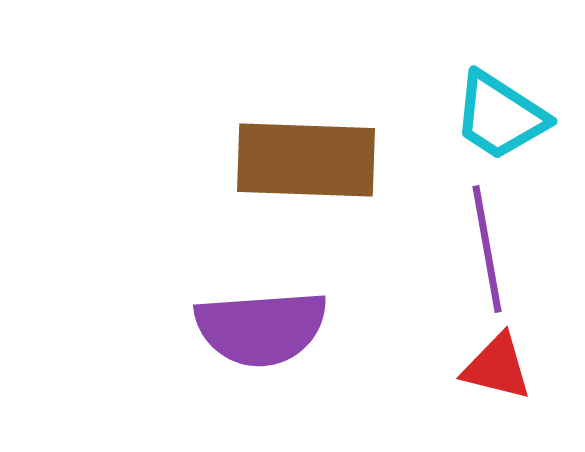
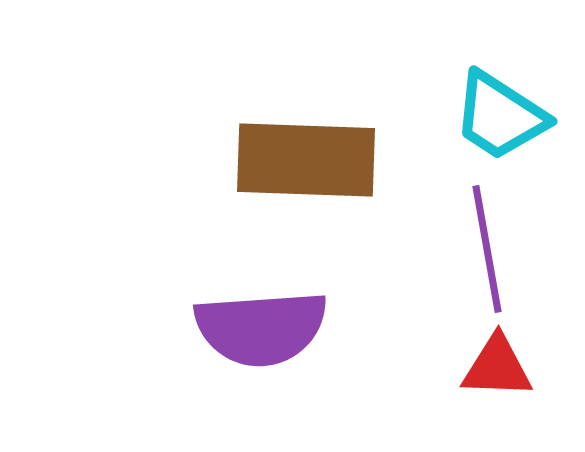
red triangle: rotated 12 degrees counterclockwise
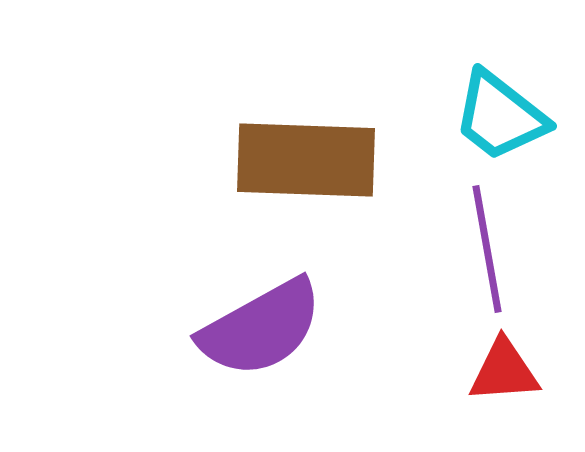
cyan trapezoid: rotated 5 degrees clockwise
purple semicircle: rotated 25 degrees counterclockwise
red triangle: moved 7 px right, 4 px down; rotated 6 degrees counterclockwise
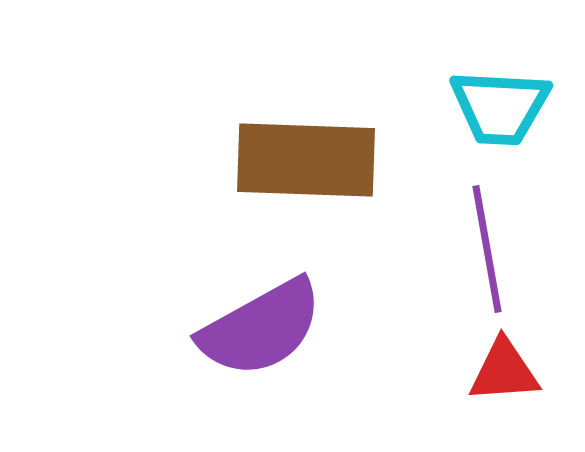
cyan trapezoid: moved 9 px up; rotated 35 degrees counterclockwise
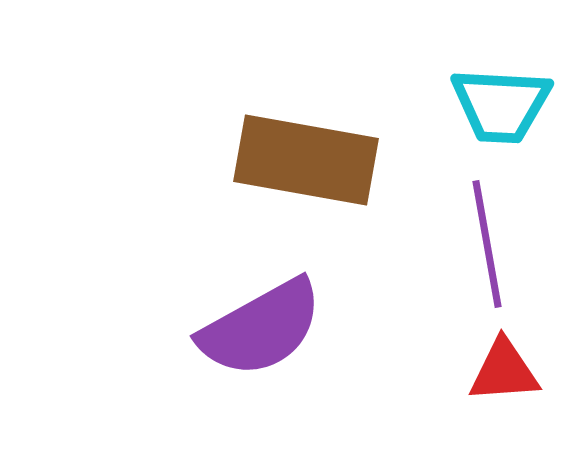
cyan trapezoid: moved 1 px right, 2 px up
brown rectangle: rotated 8 degrees clockwise
purple line: moved 5 px up
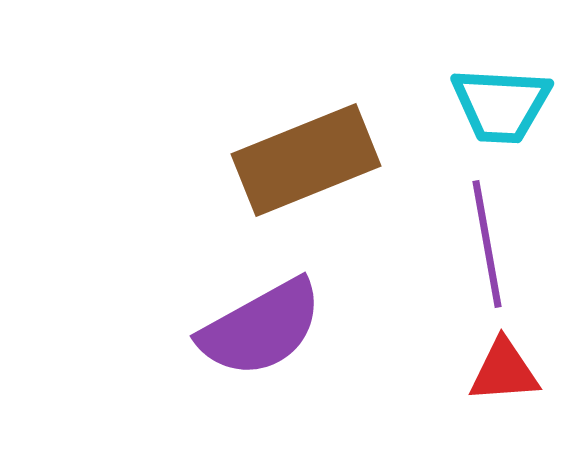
brown rectangle: rotated 32 degrees counterclockwise
